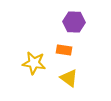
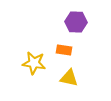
purple hexagon: moved 2 px right
yellow triangle: rotated 24 degrees counterclockwise
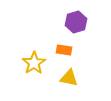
purple hexagon: rotated 20 degrees counterclockwise
yellow star: rotated 30 degrees clockwise
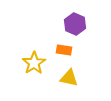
purple hexagon: moved 1 px left, 2 px down; rotated 20 degrees counterclockwise
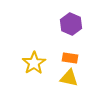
purple hexagon: moved 4 px left
orange rectangle: moved 6 px right, 8 px down
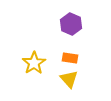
yellow triangle: moved 1 px down; rotated 36 degrees clockwise
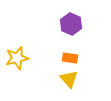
yellow star: moved 17 px left, 5 px up; rotated 20 degrees clockwise
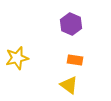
orange rectangle: moved 5 px right, 2 px down
yellow triangle: moved 6 px down; rotated 12 degrees counterclockwise
